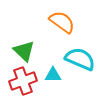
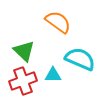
orange semicircle: moved 4 px left
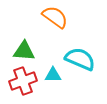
orange semicircle: moved 3 px left, 5 px up
green triangle: rotated 40 degrees counterclockwise
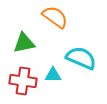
green triangle: moved 8 px up; rotated 15 degrees counterclockwise
cyan semicircle: moved 1 px right, 1 px up
red cross: rotated 28 degrees clockwise
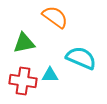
cyan triangle: moved 3 px left
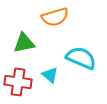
orange semicircle: rotated 128 degrees clockwise
cyan triangle: rotated 42 degrees clockwise
red cross: moved 5 px left, 1 px down
